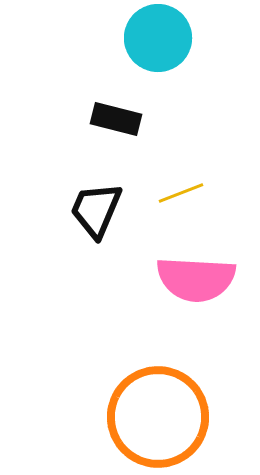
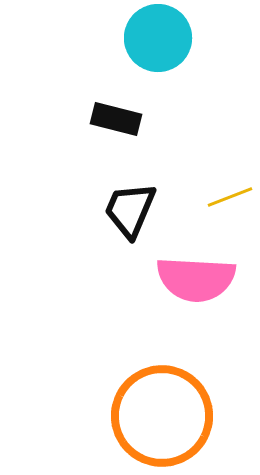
yellow line: moved 49 px right, 4 px down
black trapezoid: moved 34 px right
orange circle: moved 4 px right, 1 px up
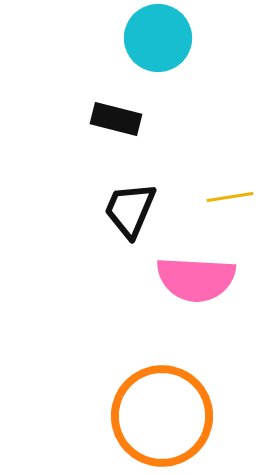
yellow line: rotated 12 degrees clockwise
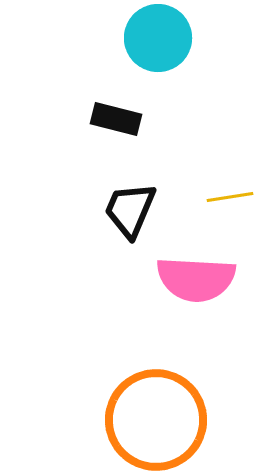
orange circle: moved 6 px left, 4 px down
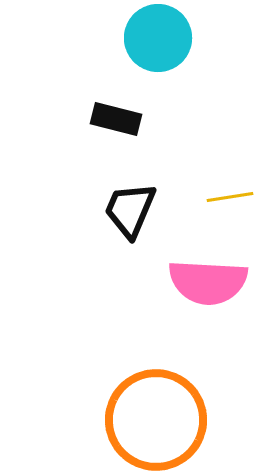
pink semicircle: moved 12 px right, 3 px down
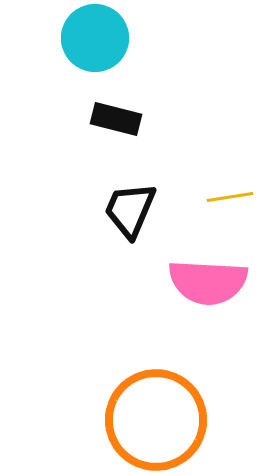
cyan circle: moved 63 px left
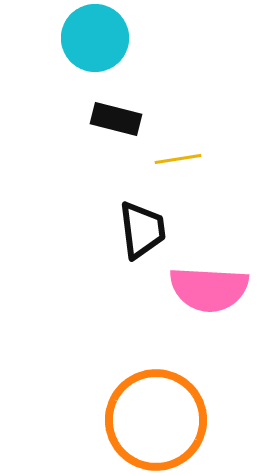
yellow line: moved 52 px left, 38 px up
black trapezoid: moved 12 px right, 20 px down; rotated 150 degrees clockwise
pink semicircle: moved 1 px right, 7 px down
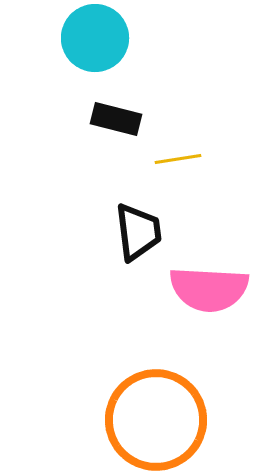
black trapezoid: moved 4 px left, 2 px down
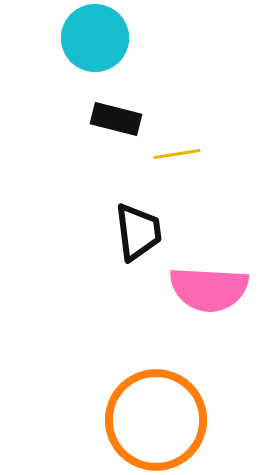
yellow line: moved 1 px left, 5 px up
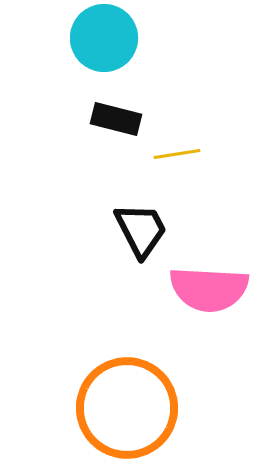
cyan circle: moved 9 px right
black trapezoid: moved 3 px right, 2 px up; rotated 20 degrees counterclockwise
orange circle: moved 29 px left, 12 px up
